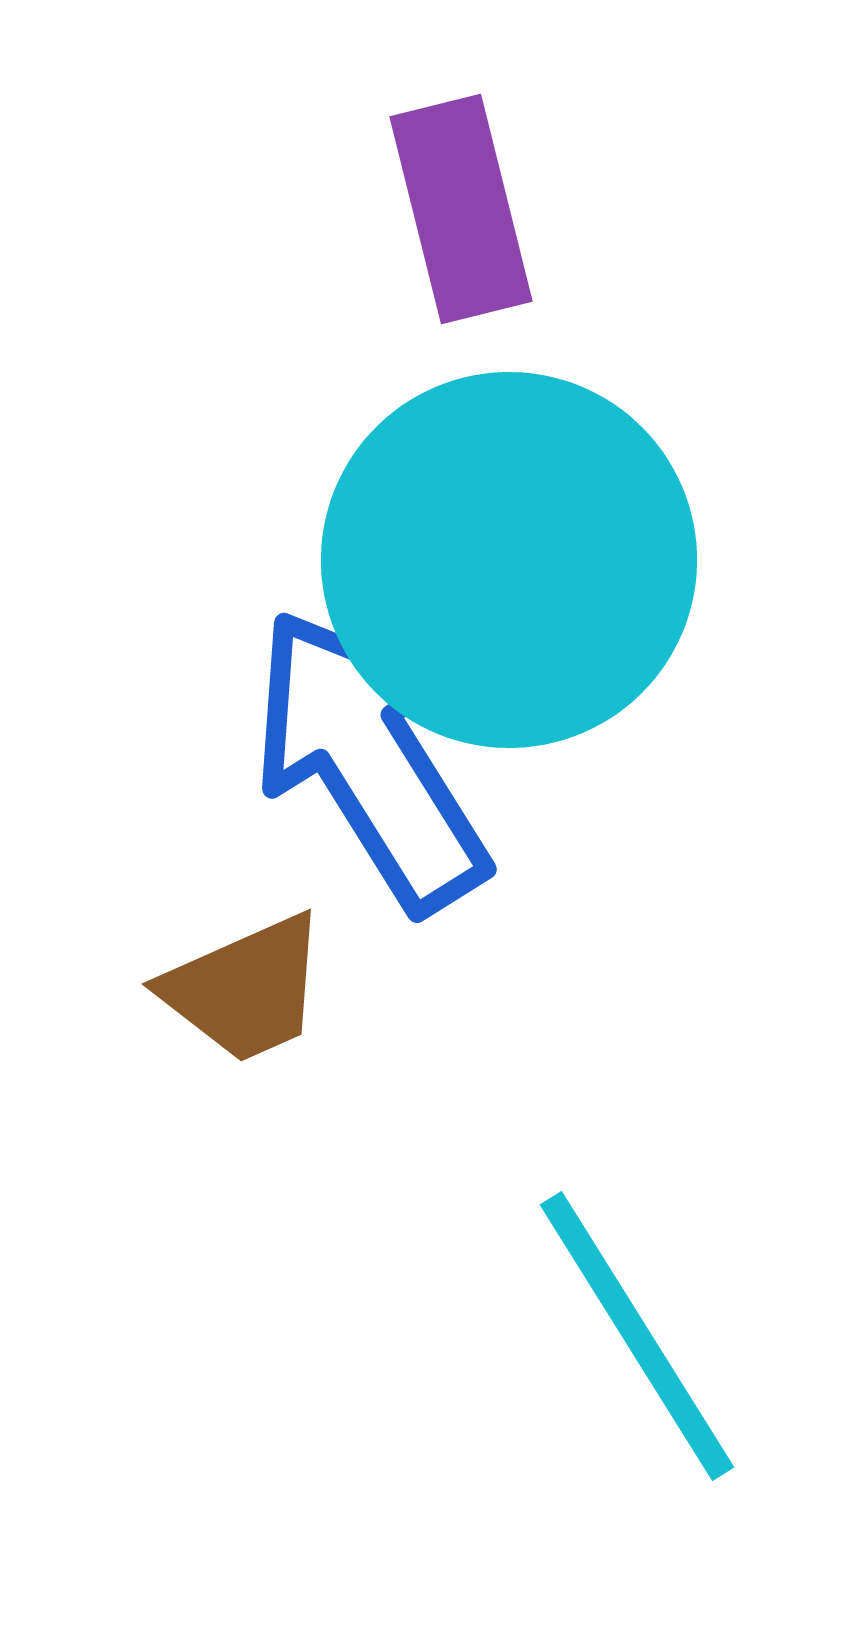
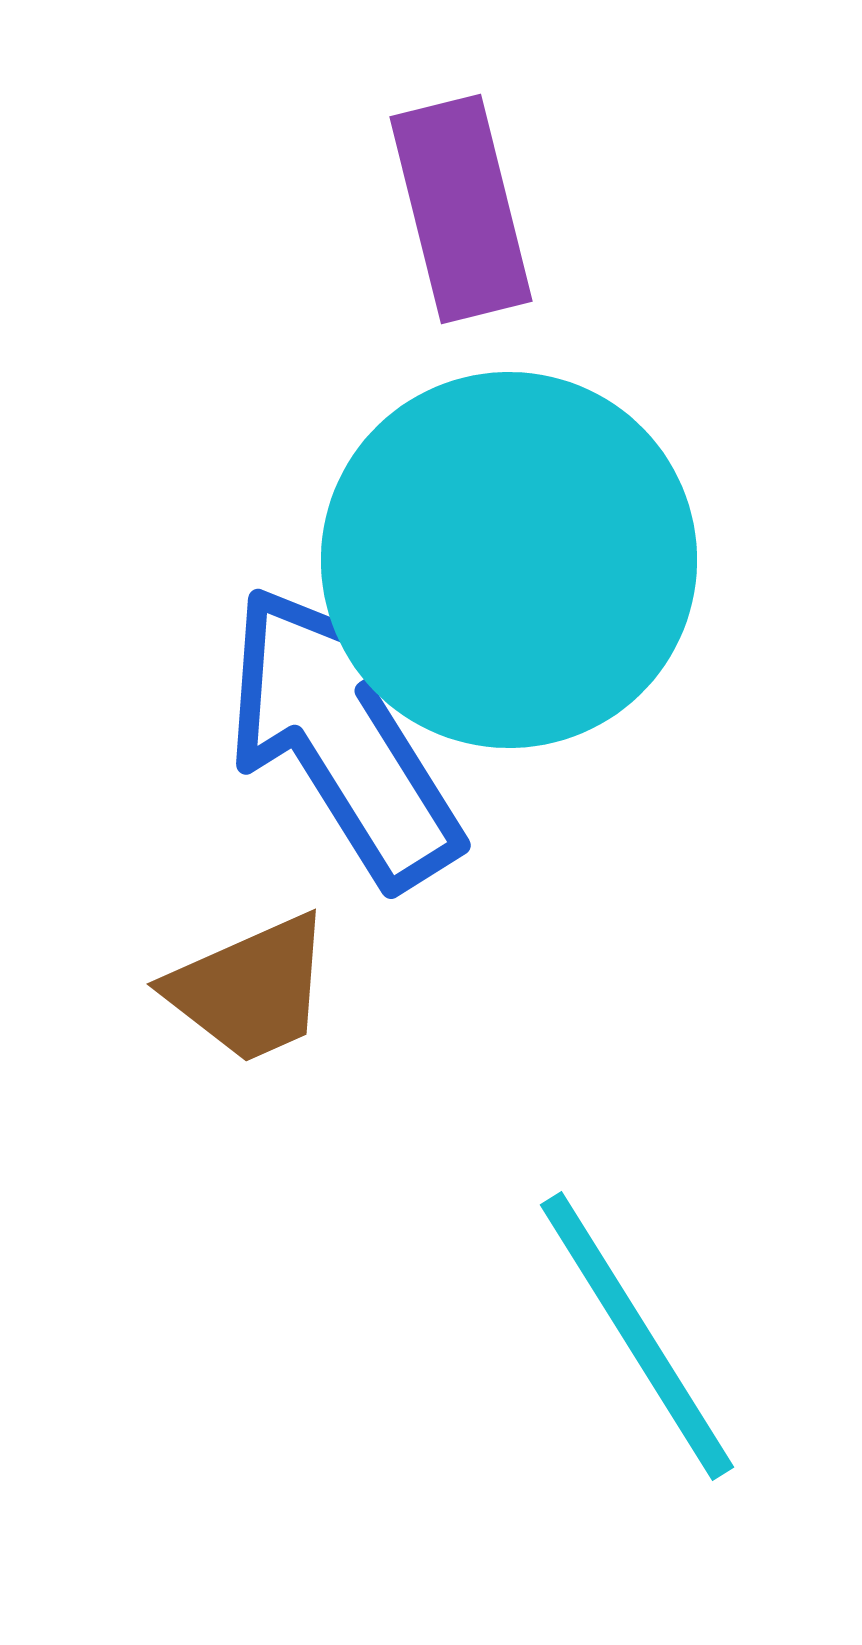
blue arrow: moved 26 px left, 24 px up
brown trapezoid: moved 5 px right
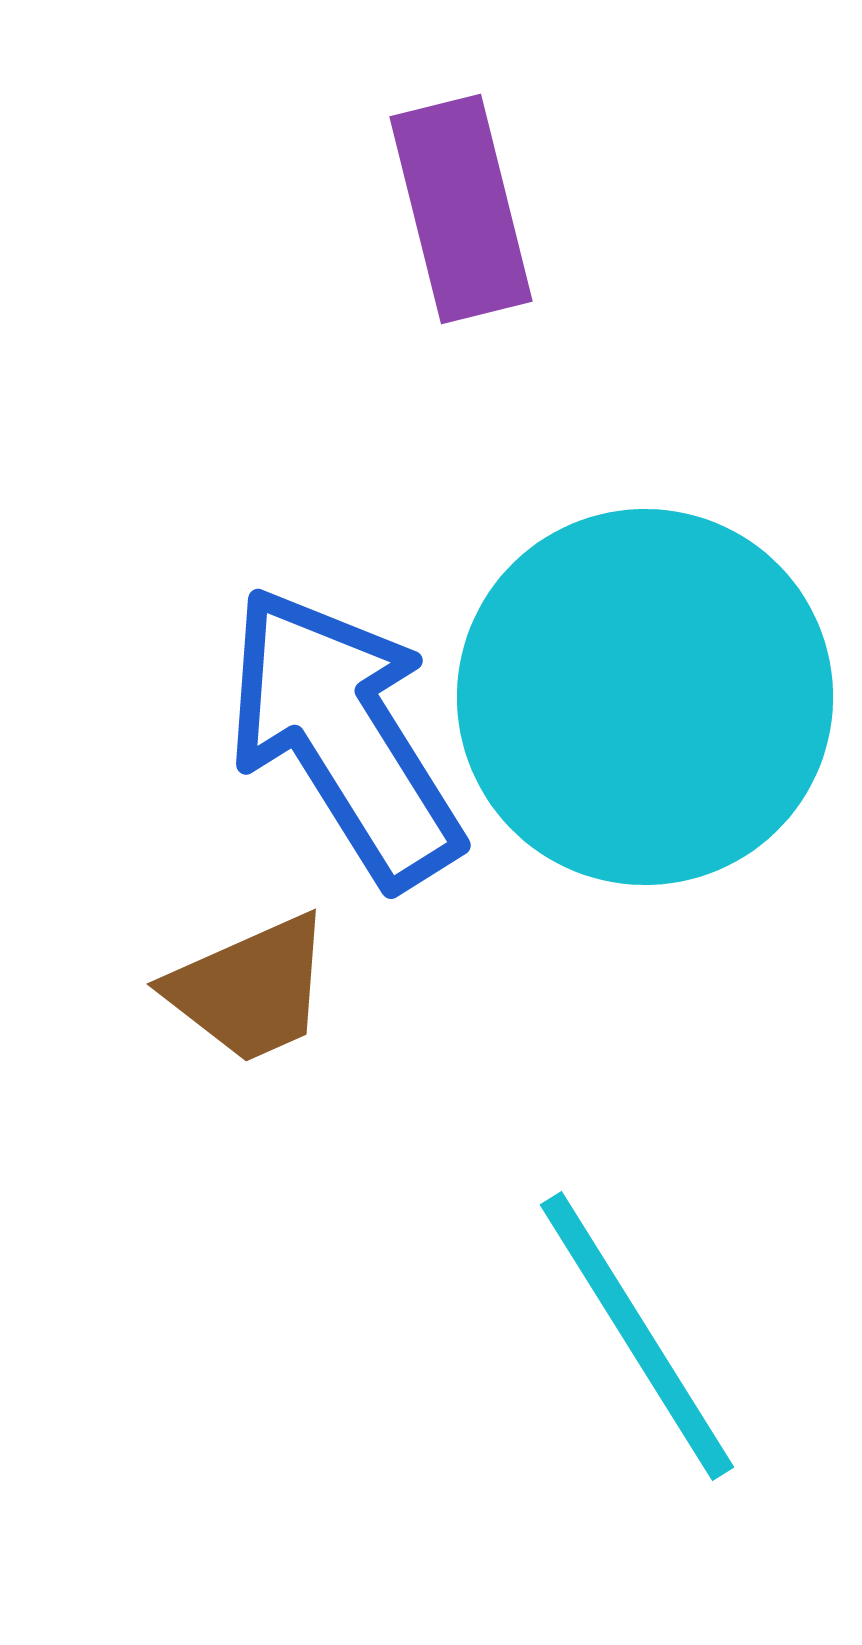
cyan circle: moved 136 px right, 137 px down
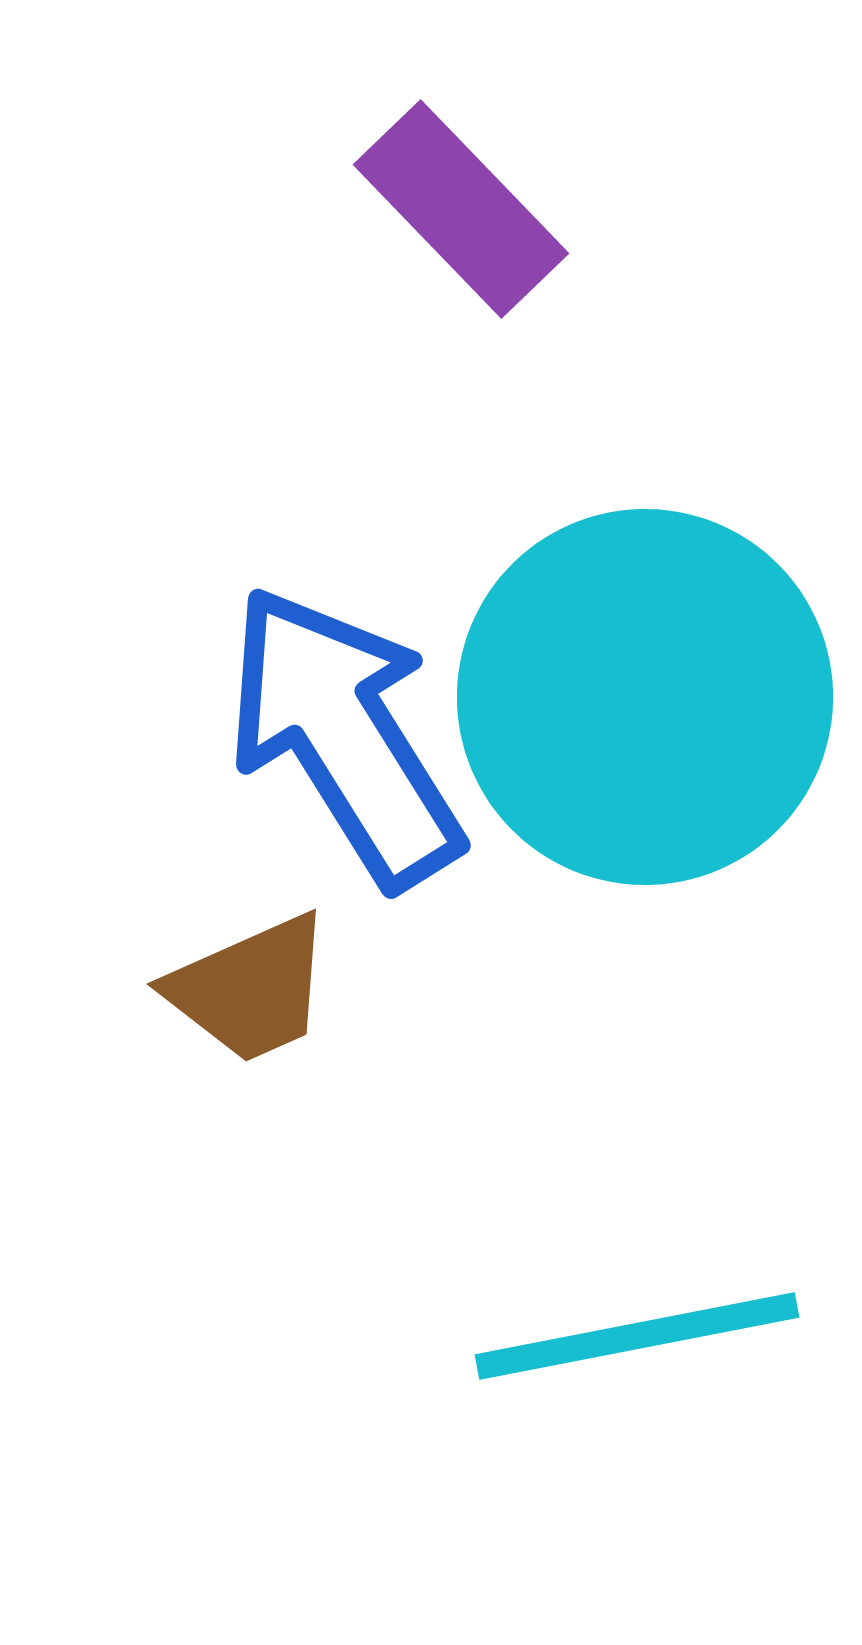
purple rectangle: rotated 30 degrees counterclockwise
cyan line: rotated 69 degrees counterclockwise
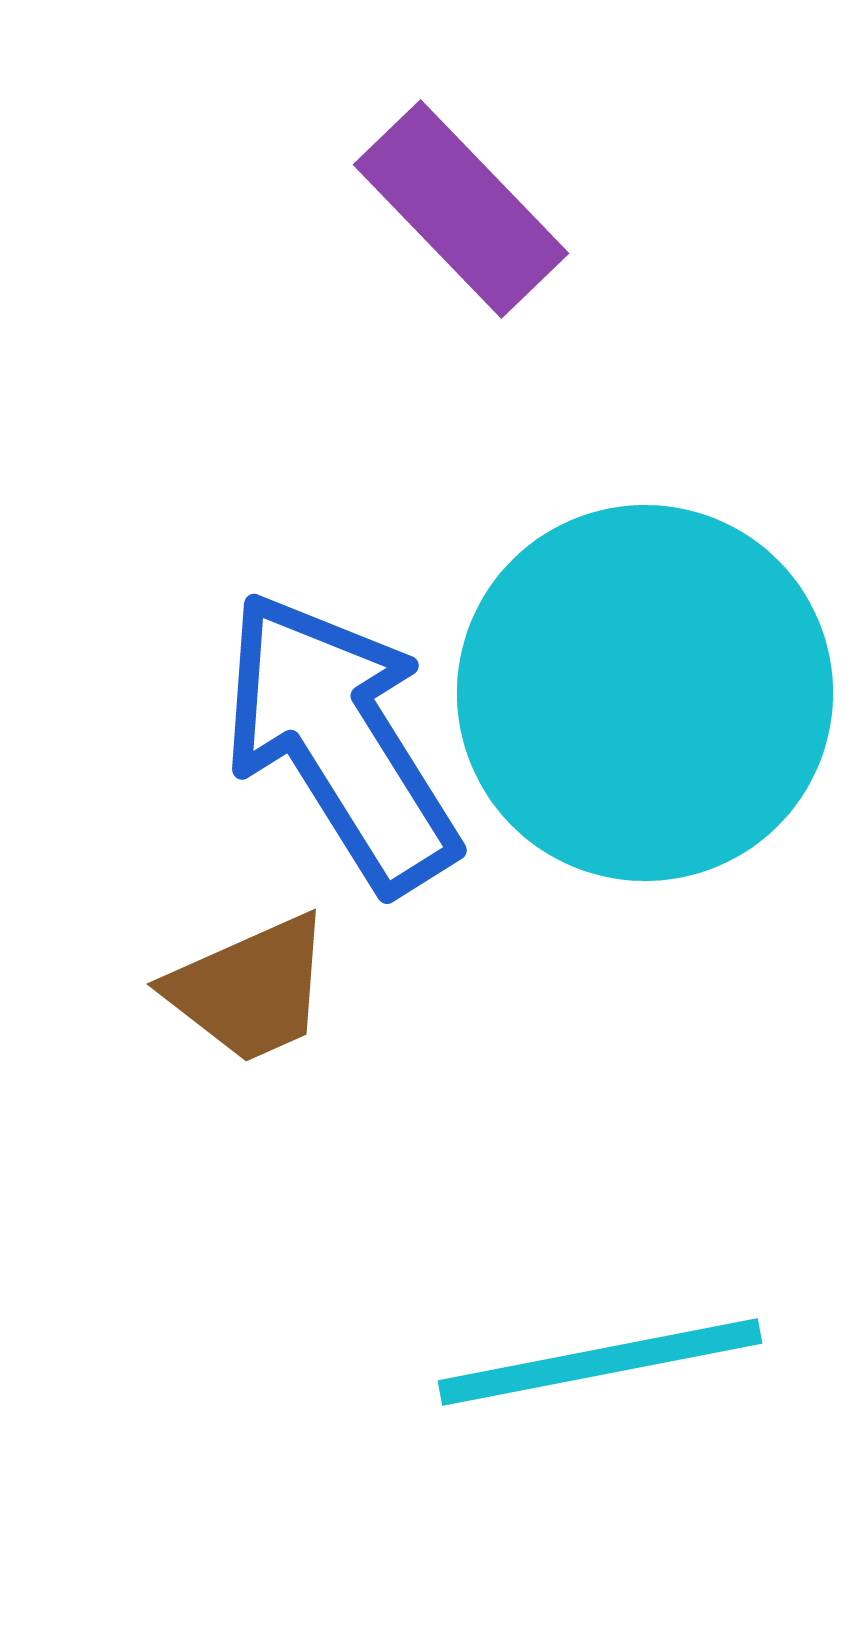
cyan circle: moved 4 px up
blue arrow: moved 4 px left, 5 px down
cyan line: moved 37 px left, 26 px down
